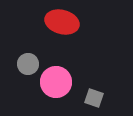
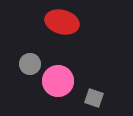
gray circle: moved 2 px right
pink circle: moved 2 px right, 1 px up
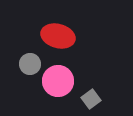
red ellipse: moved 4 px left, 14 px down
gray square: moved 3 px left, 1 px down; rotated 36 degrees clockwise
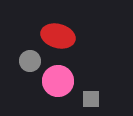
gray circle: moved 3 px up
gray square: rotated 36 degrees clockwise
